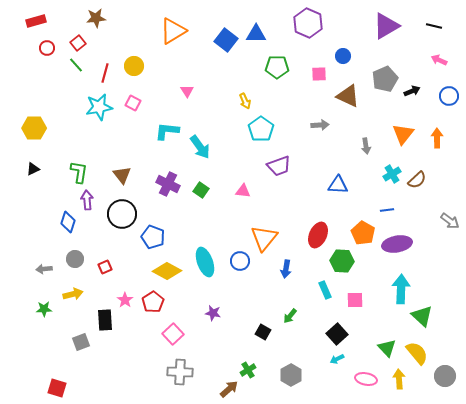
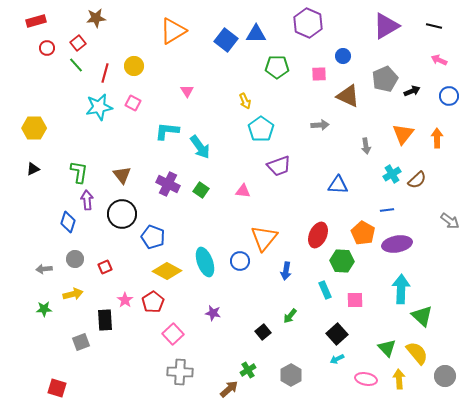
blue arrow at (286, 269): moved 2 px down
black square at (263, 332): rotated 21 degrees clockwise
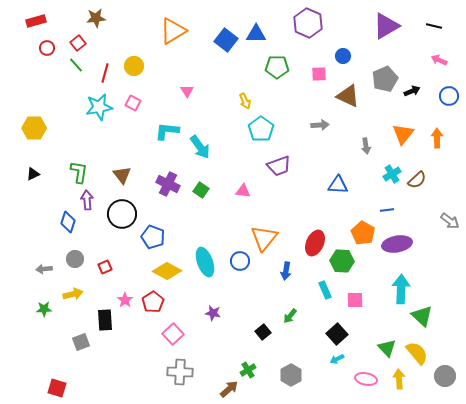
black triangle at (33, 169): moved 5 px down
red ellipse at (318, 235): moved 3 px left, 8 px down
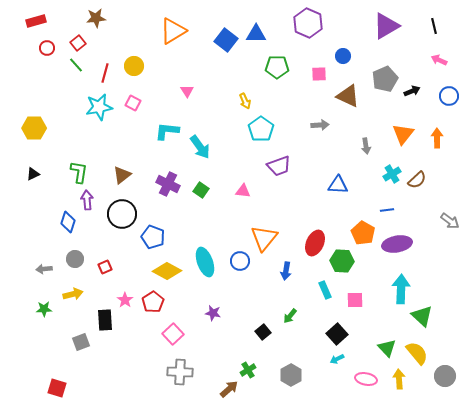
black line at (434, 26): rotated 63 degrees clockwise
brown triangle at (122, 175): rotated 30 degrees clockwise
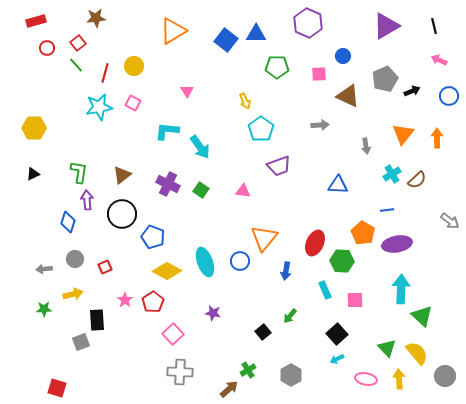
black rectangle at (105, 320): moved 8 px left
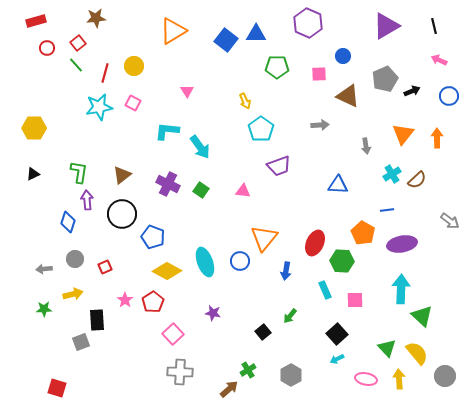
purple ellipse at (397, 244): moved 5 px right
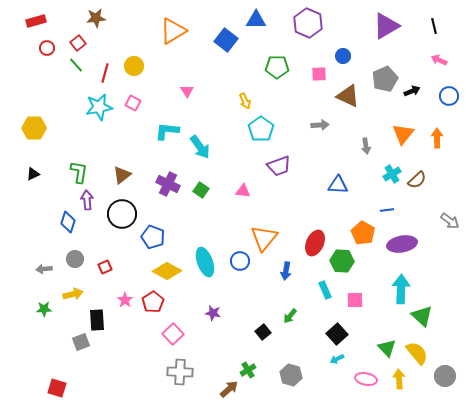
blue triangle at (256, 34): moved 14 px up
gray hexagon at (291, 375): rotated 15 degrees counterclockwise
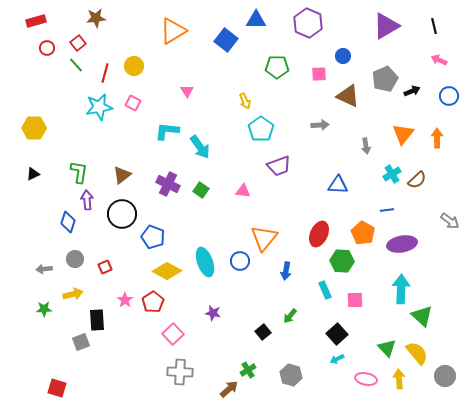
red ellipse at (315, 243): moved 4 px right, 9 px up
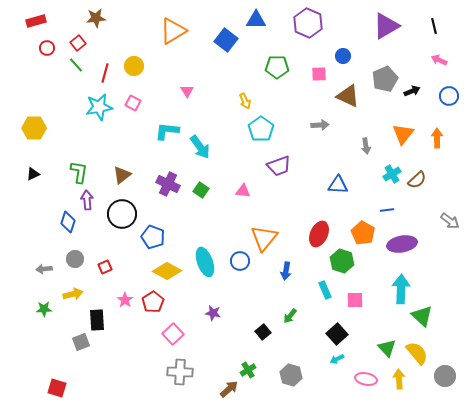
green hexagon at (342, 261): rotated 15 degrees clockwise
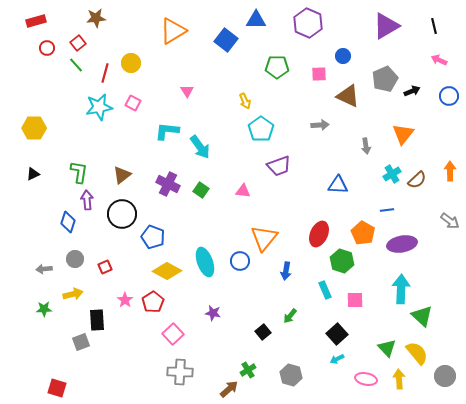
yellow circle at (134, 66): moved 3 px left, 3 px up
orange arrow at (437, 138): moved 13 px right, 33 px down
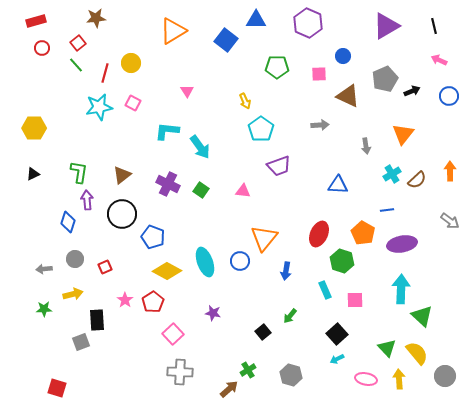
red circle at (47, 48): moved 5 px left
